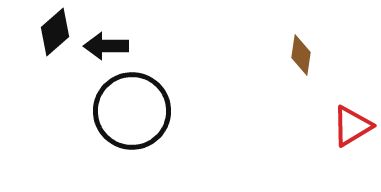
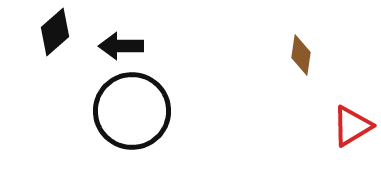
black arrow: moved 15 px right
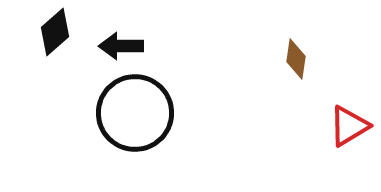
brown diamond: moved 5 px left, 4 px down
black circle: moved 3 px right, 2 px down
red triangle: moved 3 px left
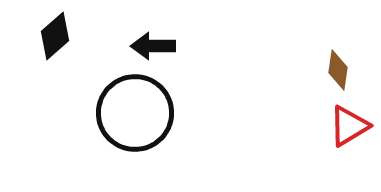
black diamond: moved 4 px down
black arrow: moved 32 px right
brown diamond: moved 42 px right, 11 px down
